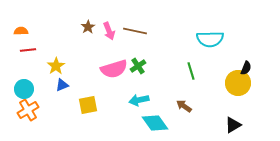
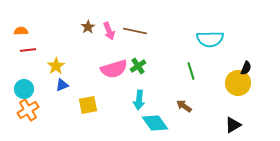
cyan arrow: rotated 72 degrees counterclockwise
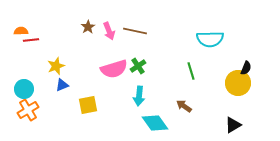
red line: moved 3 px right, 10 px up
yellow star: rotated 12 degrees clockwise
cyan arrow: moved 4 px up
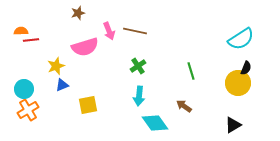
brown star: moved 10 px left, 14 px up; rotated 16 degrees clockwise
cyan semicircle: moved 31 px right; rotated 32 degrees counterclockwise
pink semicircle: moved 29 px left, 22 px up
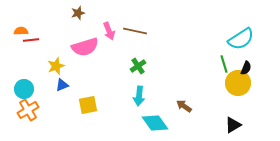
green line: moved 33 px right, 7 px up
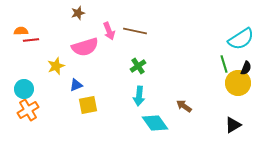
blue triangle: moved 14 px right
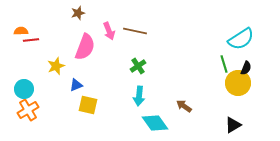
pink semicircle: rotated 52 degrees counterclockwise
yellow square: rotated 24 degrees clockwise
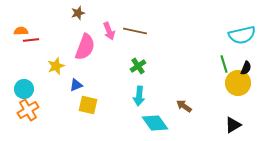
cyan semicircle: moved 1 px right, 4 px up; rotated 20 degrees clockwise
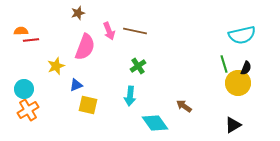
cyan arrow: moved 9 px left
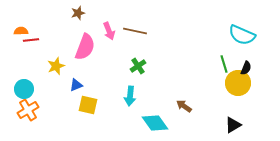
cyan semicircle: rotated 36 degrees clockwise
